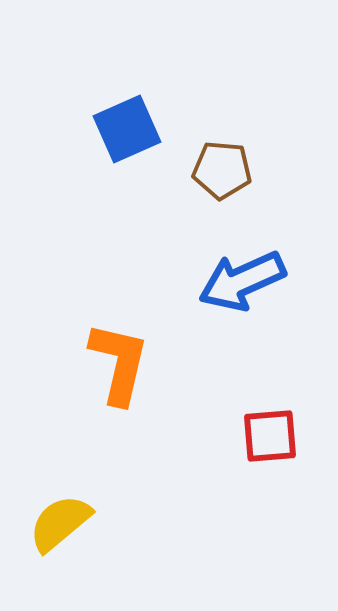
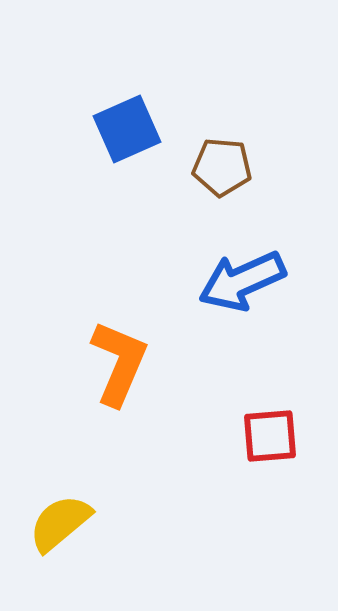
brown pentagon: moved 3 px up
orange L-shape: rotated 10 degrees clockwise
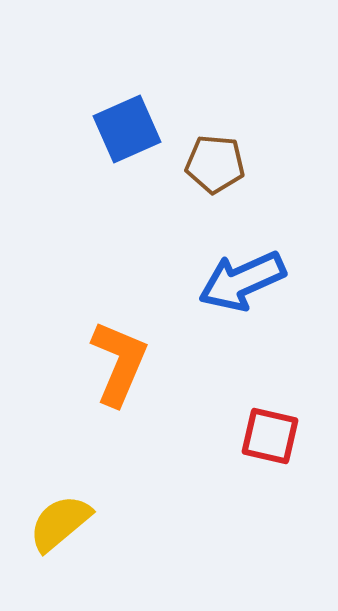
brown pentagon: moved 7 px left, 3 px up
red square: rotated 18 degrees clockwise
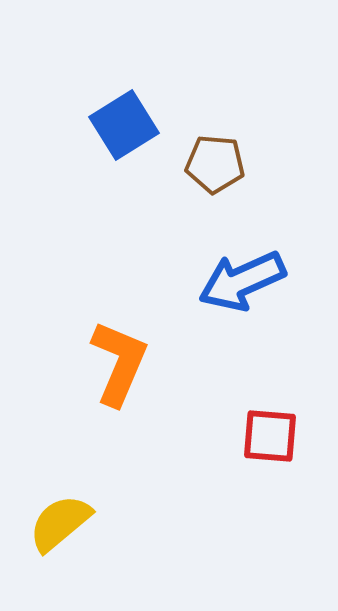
blue square: moved 3 px left, 4 px up; rotated 8 degrees counterclockwise
red square: rotated 8 degrees counterclockwise
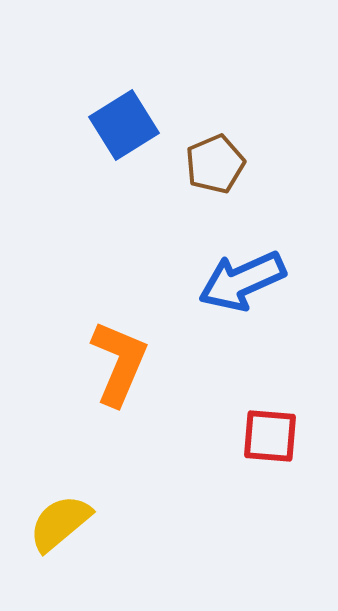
brown pentagon: rotated 28 degrees counterclockwise
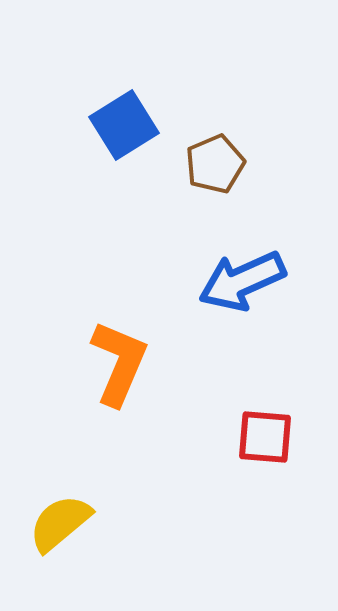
red square: moved 5 px left, 1 px down
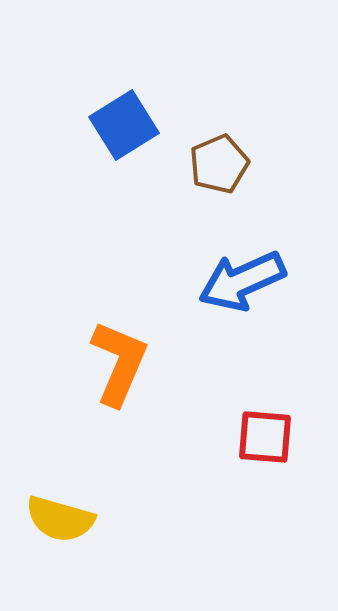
brown pentagon: moved 4 px right
yellow semicircle: moved 4 px up; rotated 124 degrees counterclockwise
